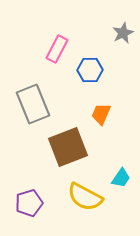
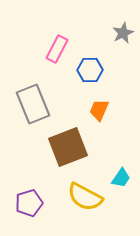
orange trapezoid: moved 2 px left, 4 px up
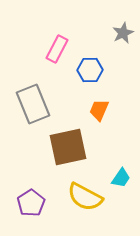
brown square: rotated 9 degrees clockwise
purple pentagon: moved 2 px right; rotated 16 degrees counterclockwise
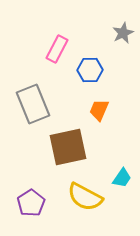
cyan trapezoid: moved 1 px right
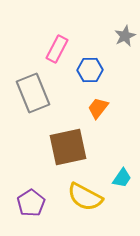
gray star: moved 2 px right, 3 px down
gray rectangle: moved 11 px up
orange trapezoid: moved 1 px left, 2 px up; rotated 15 degrees clockwise
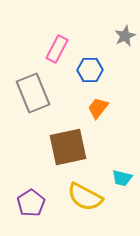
cyan trapezoid: rotated 70 degrees clockwise
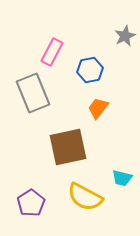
pink rectangle: moved 5 px left, 3 px down
blue hexagon: rotated 10 degrees counterclockwise
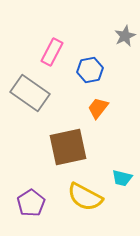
gray rectangle: moved 3 px left; rotated 33 degrees counterclockwise
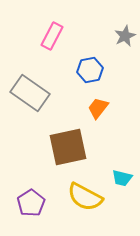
pink rectangle: moved 16 px up
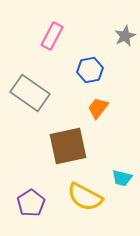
brown square: moved 1 px up
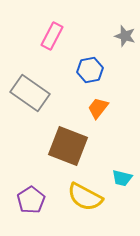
gray star: rotated 30 degrees counterclockwise
brown square: rotated 33 degrees clockwise
purple pentagon: moved 3 px up
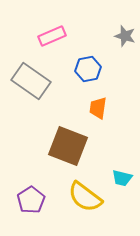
pink rectangle: rotated 40 degrees clockwise
blue hexagon: moved 2 px left, 1 px up
gray rectangle: moved 1 px right, 12 px up
orange trapezoid: rotated 30 degrees counterclockwise
yellow semicircle: rotated 9 degrees clockwise
